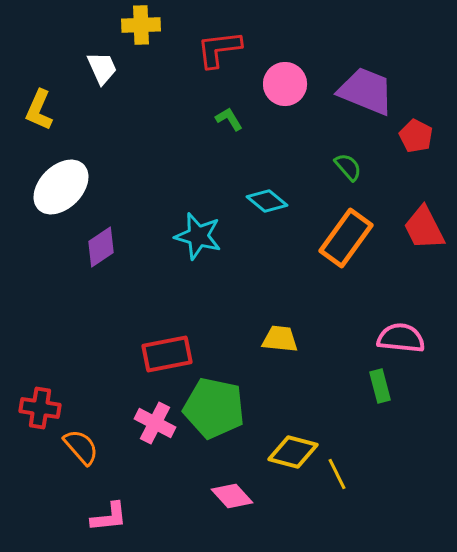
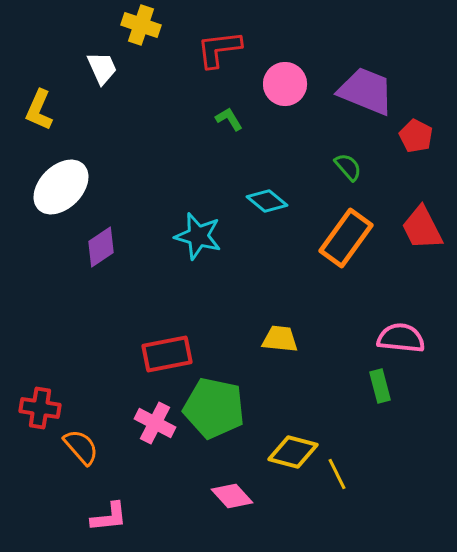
yellow cross: rotated 21 degrees clockwise
red trapezoid: moved 2 px left
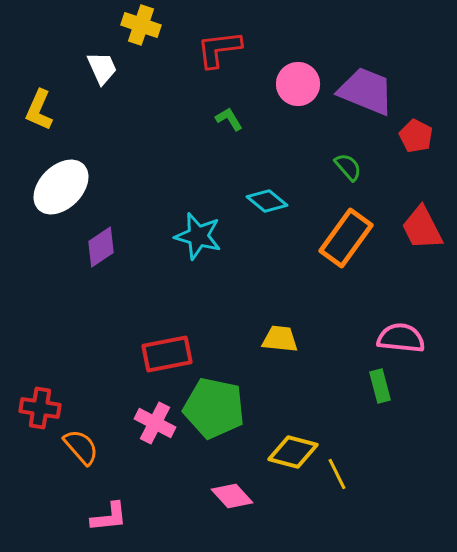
pink circle: moved 13 px right
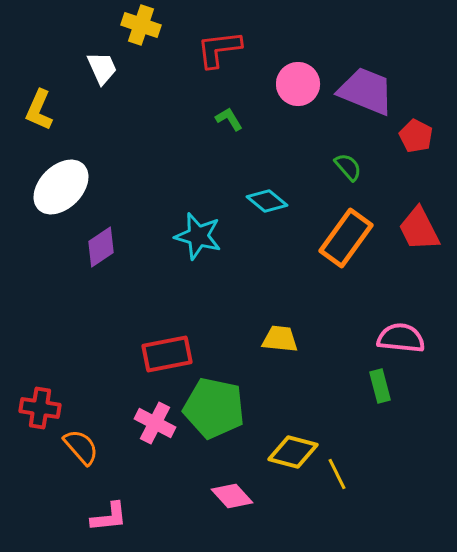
red trapezoid: moved 3 px left, 1 px down
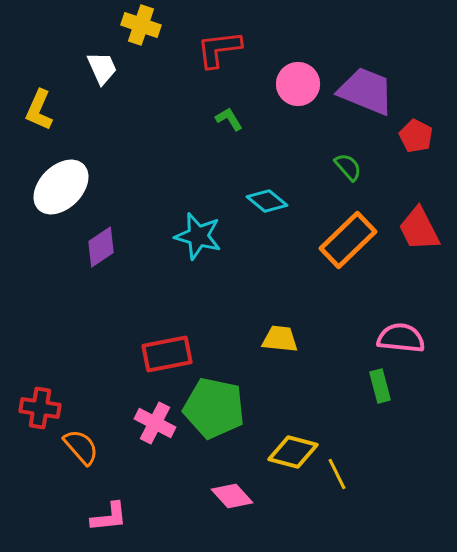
orange rectangle: moved 2 px right, 2 px down; rotated 10 degrees clockwise
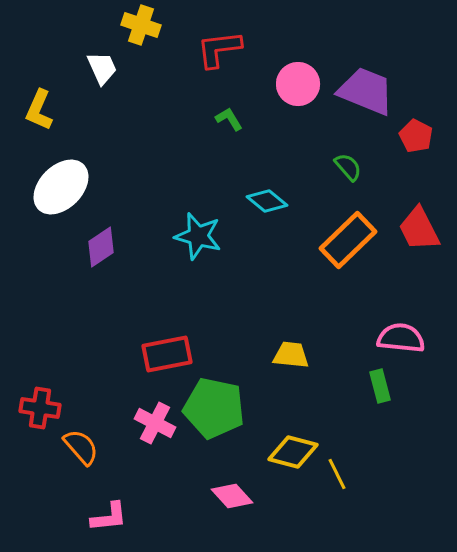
yellow trapezoid: moved 11 px right, 16 px down
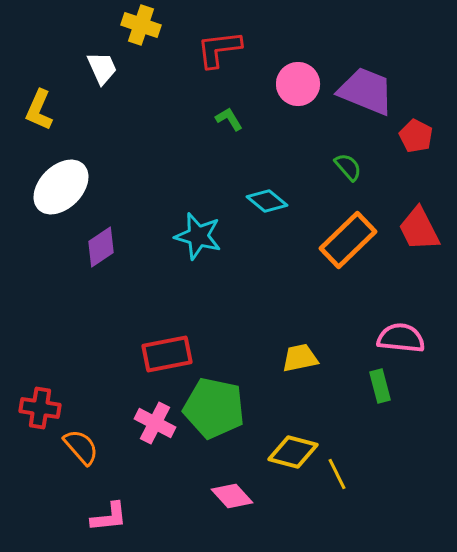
yellow trapezoid: moved 9 px right, 3 px down; rotated 18 degrees counterclockwise
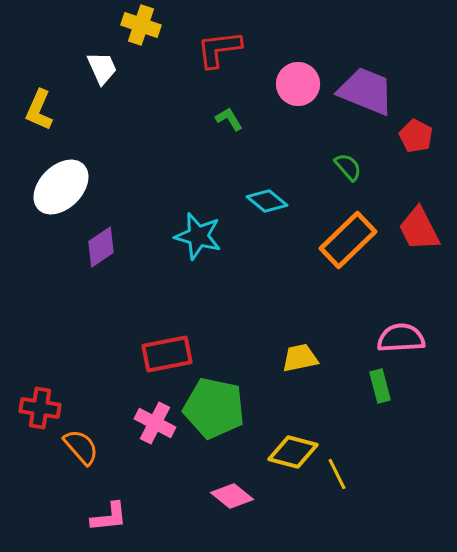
pink semicircle: rotated 9 degrees counterclockwise
pink diamond: rotated 9 degrees counterclockwise
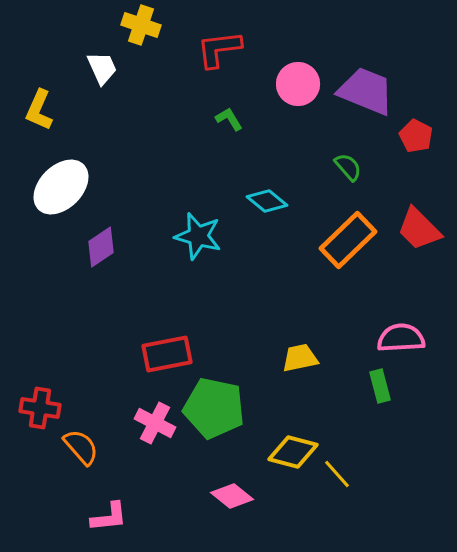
red trapezoid: rotated 18 degrees counterclockwise
yellow line: rotated 16 degrees counterclockwise
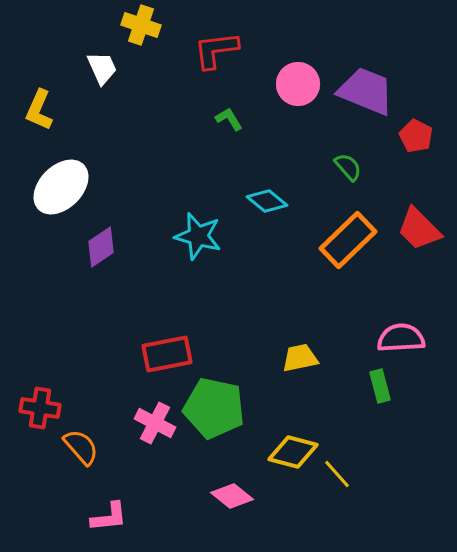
red L-shape: moved 3 px left, 1 px down
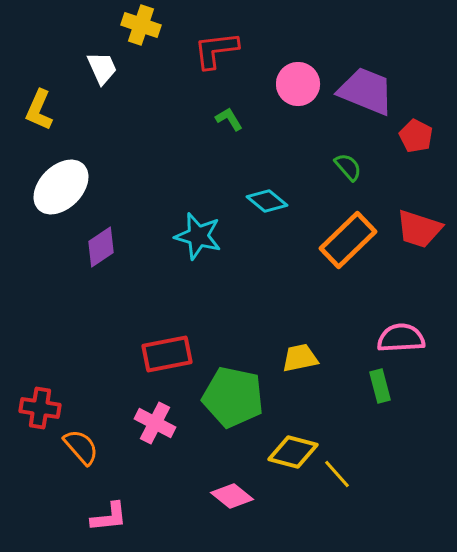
red trapezoid: rotated 27 degrees counterclockwise
green pentagon: moved 19 px right, 11 px up
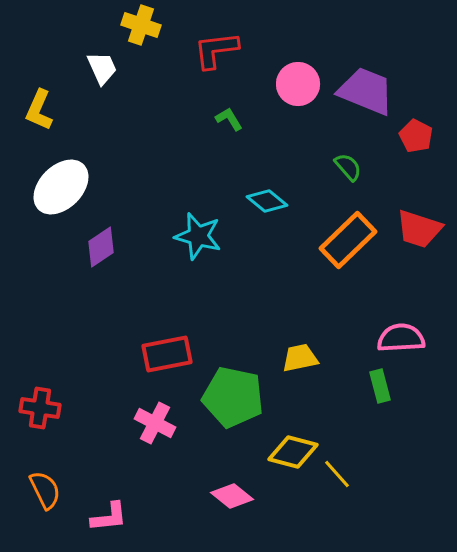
orange semicircle: moved 36 px left, 43 px down; rotated 15 degrees clockwise
